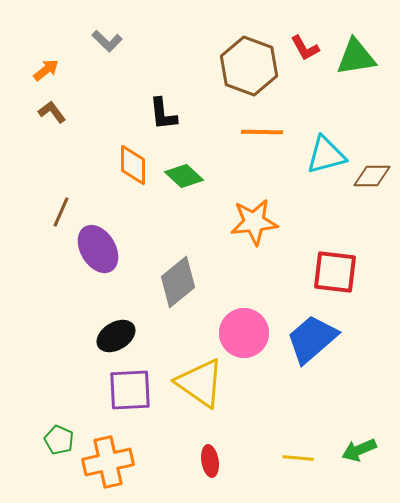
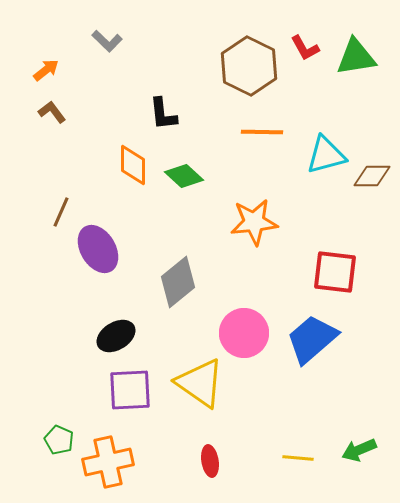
brown hexagon: rotated 6 degrees clockwise
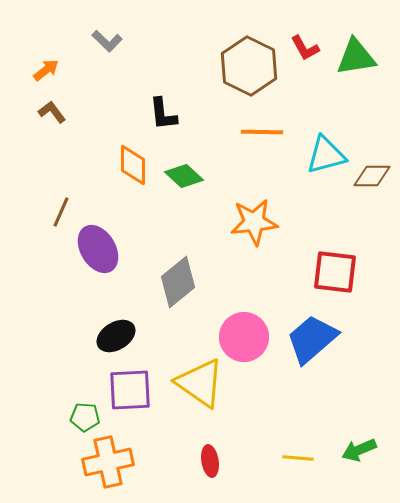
pink circle: moved 4 px down
green pentagon: moved 26 px right, 23 px up; rotated 20 degrees counterclockwise
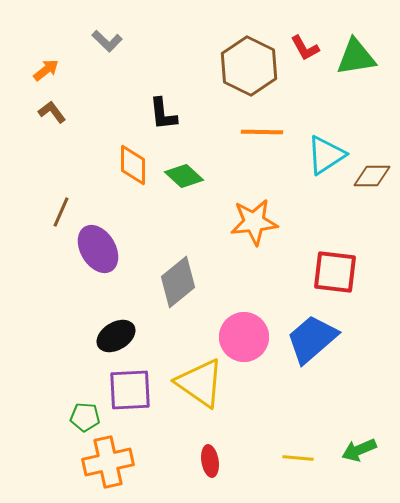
cyan triangle: rotated 18 degrees counterclockwise
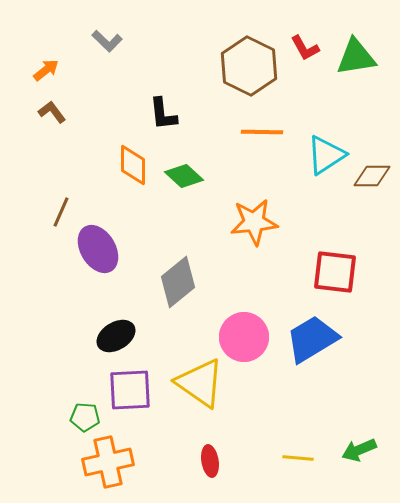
blue trapezoid: rotated 10 degrees clockwise
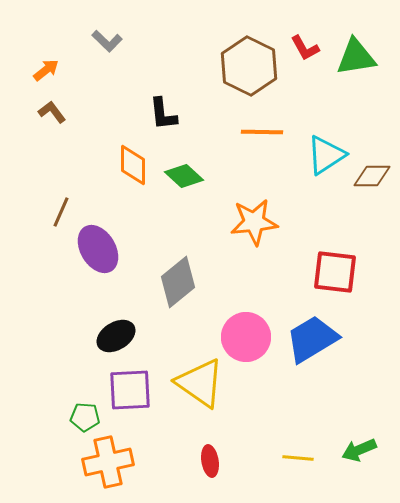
pink circle: moved 2 px right
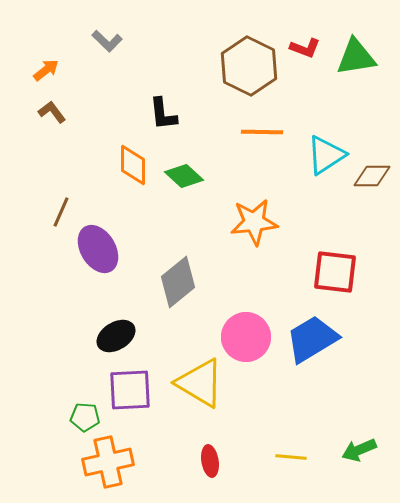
red L-shape: rotated 40 degrees counterclockwise
yellow triangle: rotated 4 degrees counterclockwise
yellow line: moved 7 px left, 1 px up
